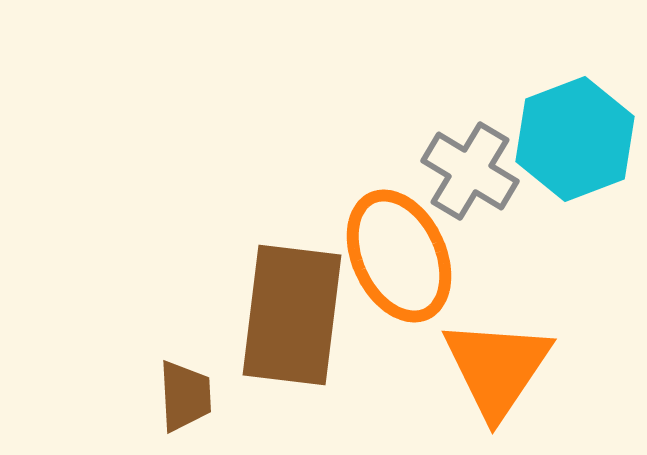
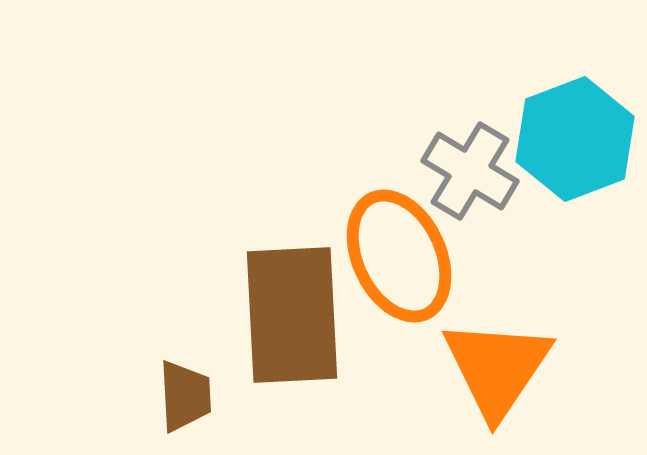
brown rectangle: rotated 10 degrees counterclockwise
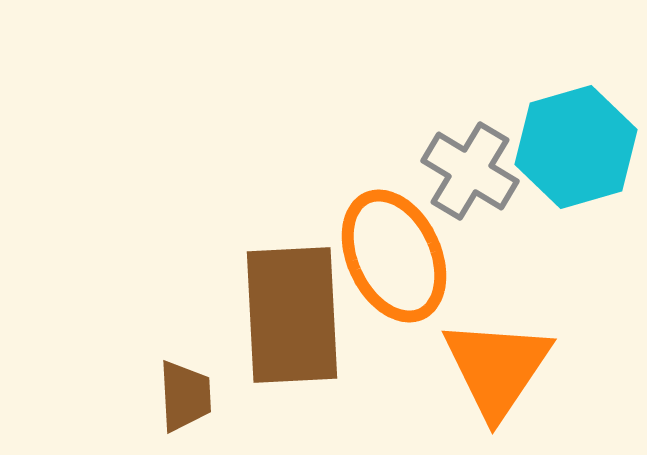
cyan hexagon: moved 1 px right, 8 px down; rotated 5 degrees clockwise
orange ellipse: moved 5 px left
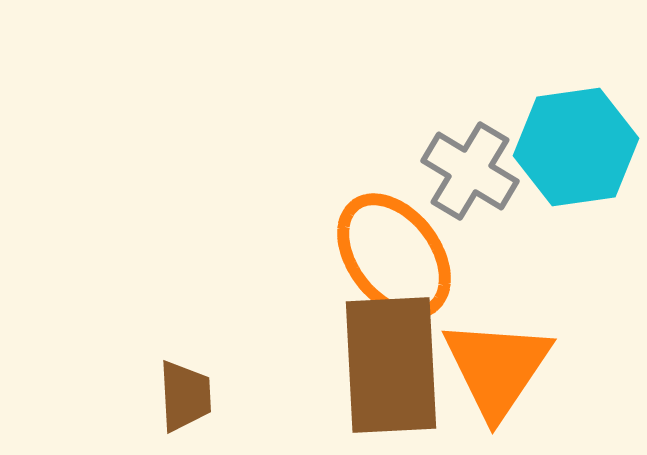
cyan hexagon: rotated 8 degrees clockwise
orange ellipse: rotated 12 degrees counterclockwise
brown rectangle: moved 99 px right, 50 px down
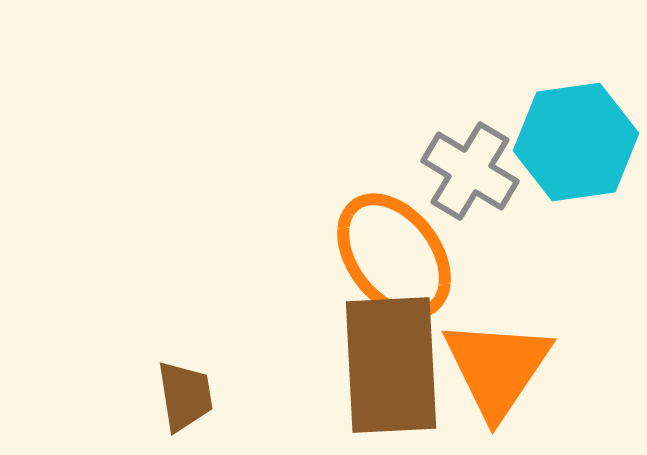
cyan hexagon: moved 5 px up
brown trapezoid: rotated 6 degrees counterclockwise
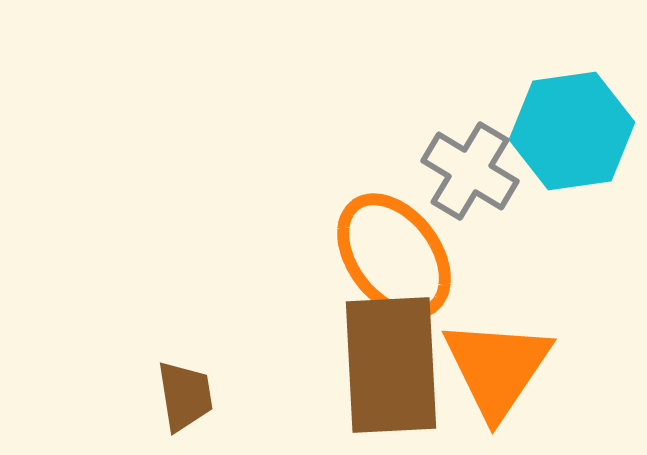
cyan hexagon: moved 4 px left, 11 px up
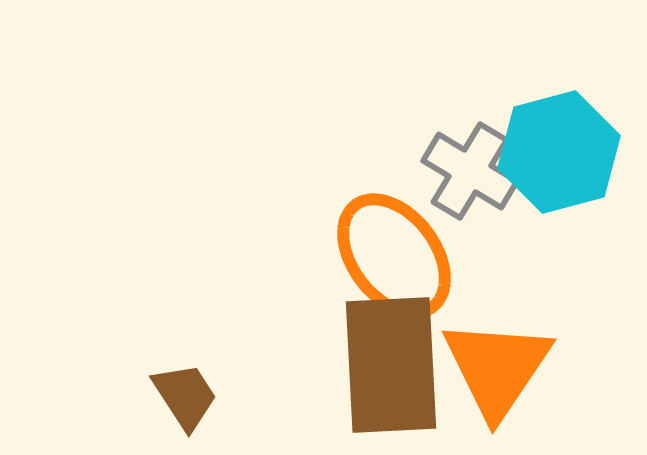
cyan hexagon: moved 13 px left, 21 px down; rotated 7 degrees counterclockwise
brown trapezoid: rotated 24 degrees counterclockwise
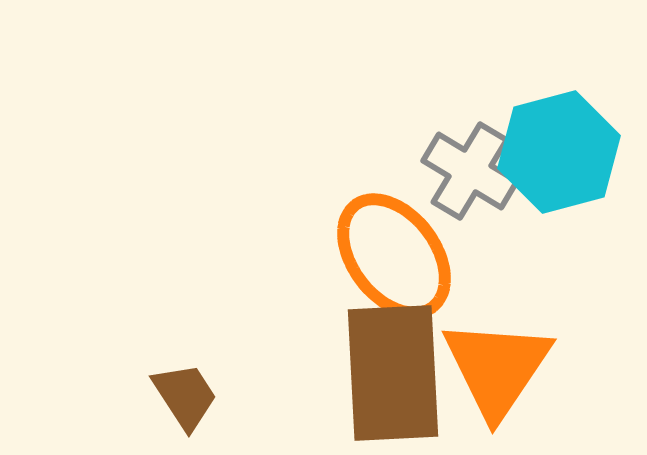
brown rectangle: moved 2 px right, 8 px down
